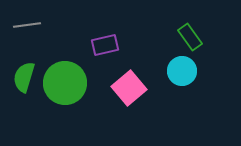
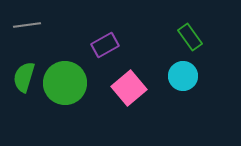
purple rectangle: rotated 16 degrees counterclockwise
cyan circle: moved 1 px right, 5 px down
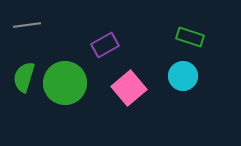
green rectangle: rotated 36 degrees counterclockwise
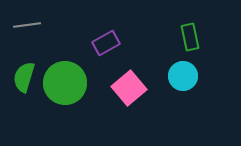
green rectangle: rotated 60 degrees clockwise
purple rectangle: moved 1 px right, 2 px up
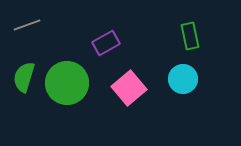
gray line: rotated 12 degrees counterclockwise
green rectangle: moved 1 px up
cyan circle: moved 3 px down
green circle: moved 2 px right
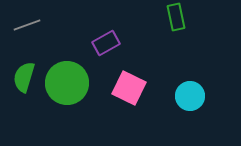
green rectangle: moved 14 px left, 19 px up
cyan circle: moved 7 px right, 17 px down
pink square: rotated 24 degrees counterclockwise
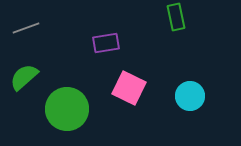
gray line: moved 1 px left, 3 px down
purple rectangle: rotated 20 degrees clockwise
green semicircle: rotated 32 degrees clockwise
green circle: moved 26 px down
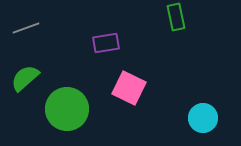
green semicircle: moved 1 px right, 1 px down
cyan circle: moved 13 px right, 22 px down
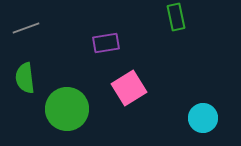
green semicircle: rotated 56 degrees counterclockwise
pink square: rotated 32 degrees clockwise
